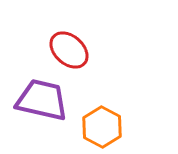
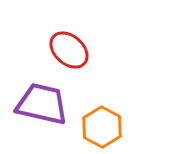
purple trapezoid: moved 4 px down
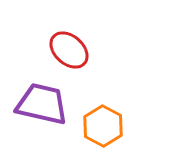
orange hexagon: moved 1 px right, 1 px up
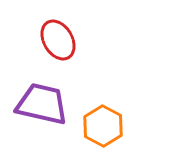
red ellipse: moved 11 px left, 10 px up; rotated 18 degrees clockwise
